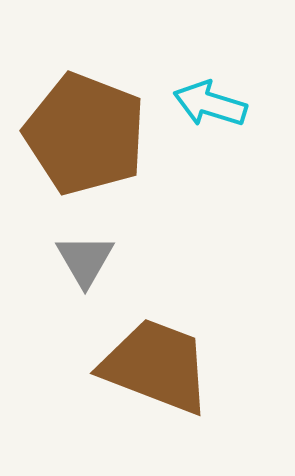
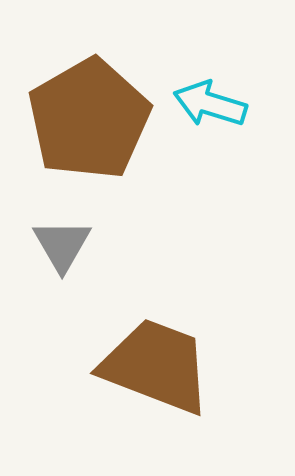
brown pentagon: moved 4 px right, 15 px up; rotated 21 degrees clockwise
gray triangle: moved 23 px left, 15 px up
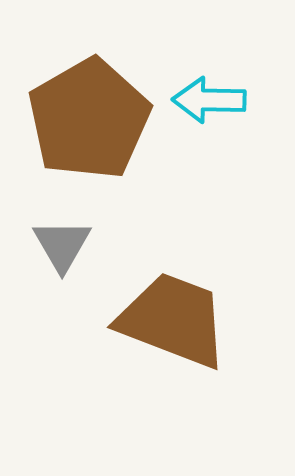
cyan arrow: moved 1 px left, 4 px up; rotated 16 degrees counterclockwise
brown trapezoid: moved 17 px right, 46 px up
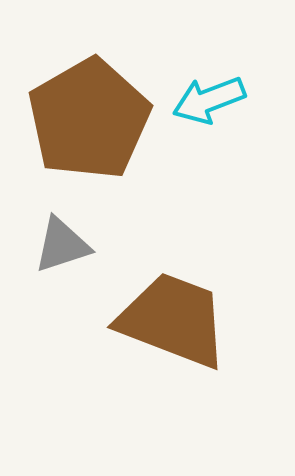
cyan arrow: rotated 22 degrees counterclockwise
gray triangle: rotated 42 degrees clockwise
